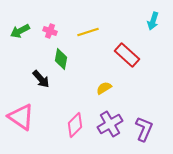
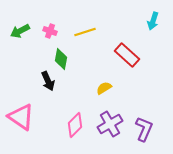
yellow line: moved 3 px left
black arrow: moved 7 px right, 2 px down; rotated 18 degrees clockwise
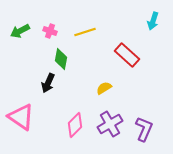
black arrow: moved 2 px down; rotated 48 degrees clockwise
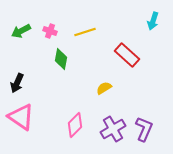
green arrow: moved 1 px right
black arrow: moved 31 px left
purple cross: moved 3 px right, 5 px down
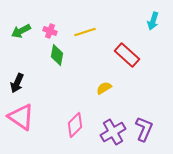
green diamond: moved 4 px left, 4 px up
purple cross: moved 3 px down
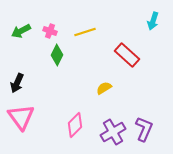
green diamond: rotated 15 degrees clockwise
pink triangle: rotated 20 degrees clockwise
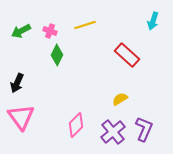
yellow line: moved 7 px up
yellow semicircle: moved 16 px right, 11 px down
pink diamond: moved 1 px right
purple cross: rotated 10 degrees counterclockwise
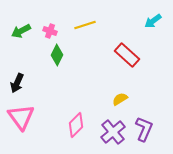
cyan arrow: rotated 36 degrees clockwise
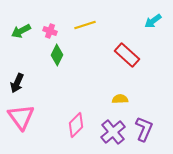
yellow semicircle: rotated 28 degrees clockwise
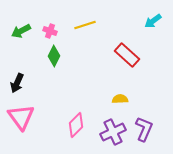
green diamond: moved 3 px left, 1 px down
purple cross: rotated 15 degrees clockwise
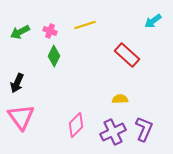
green arrow: moved 1 px left, 1 px down
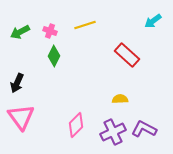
purple L-shape: rotated 85 degrees counterclockwise
